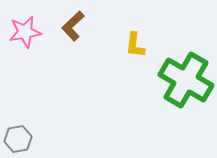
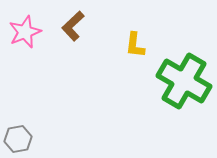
pink star: rotated 12 degrees counterclockwise
green cross: moved 2 px left, 1 px down
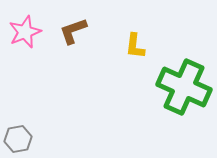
brown L-shape: moved 5 px down; rotated 24 degrees clockwise
yellow L-shape: moved 1 px down
green cross: moved 6 px down; rotated 6 degrees counterclockwise
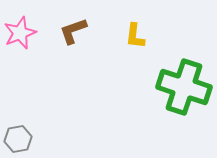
pink star: moved 5 px left, 1 px down
yellow L-shape: moved 10 px up
green cross: rotated 6 degrees counterclockwise
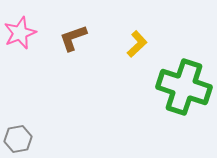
brown L-shape: moved 7 px down
yellow L-shape: moved 2 px right, 8 px down; rotated 140 degrees counterclockwise
